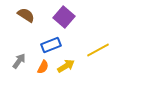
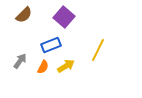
brown semicircle: moved 2 px left; rotated 102 degrees clockwise
yellow line: rotated 35 degrees counterclockwise
gray arrow: moved 1 px right
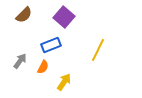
yellow arrow: moved 2 px left, 16 px down; rotated 24 degrees counterclockwise
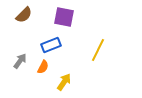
purple square: rotated 30 degrees counterclockwise
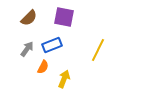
brown semicircle: moved 5 px right, 3 px down
blue rectangle: moved 1 px right
gray arrow: moved 7 px right, 12 px up
yellow arrow: moved 3 px up; rotated 12 degrees counterclockwise
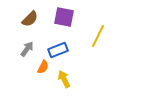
brown semicircle: moved 1 px right, 1 px down
blue rectangle: moved 6 px right, 5 px down
yellow line: moved 14 px up
yellow arrow: rotated 48 degrees counterclockwise
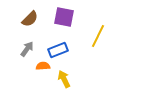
orange semicircle: moved 1 px up; rotated 120 degrees counterclockwise
